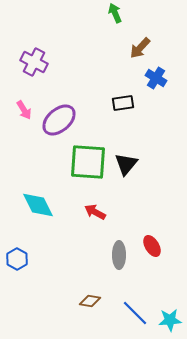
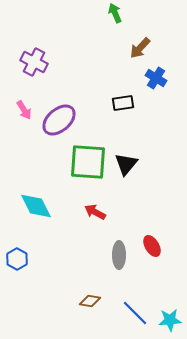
cyan diamond: moved 2 px left, 1 px down
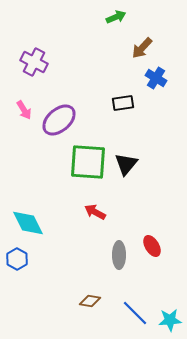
green arrow: moved 1 px right, 4 px down; rotated 90 degrees clockwise
brown arrow: moved 2 px right
cyan diamond: moved 8 px left, 17 px down
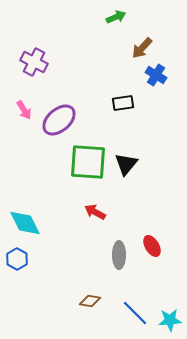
blue cross: moved 3 px up
cyan diamond: moved 3 px left
